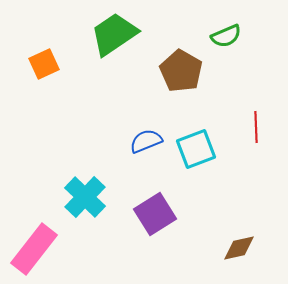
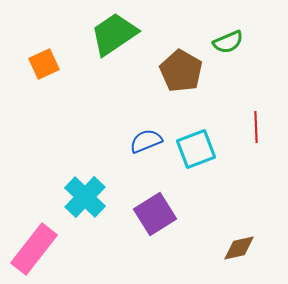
green semicircle: moved 2 px right, 6 px down
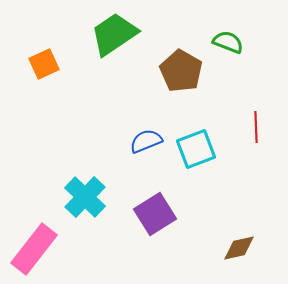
green semicircle: rotated 136 degrees counterclockwise
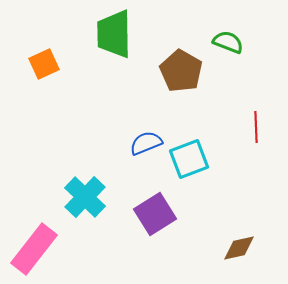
green trapezoid: rotated 57 degrees counterclockwise
blue semicircle: moved 2 px down
cyan square: moved 7 px left, 10 px down
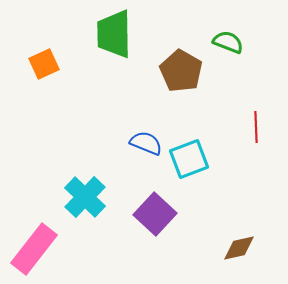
blue semicircle: rotated 44 degrees clockwise
purple square: rotated 15 degrees counterclockwise
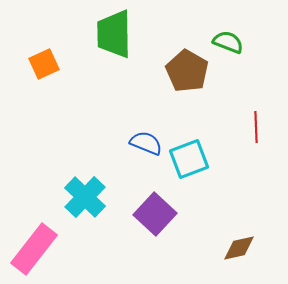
brown pentagon: moved 6 px right
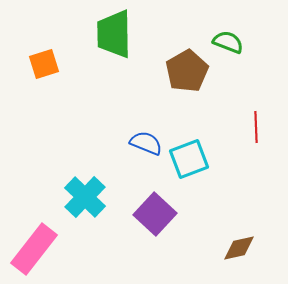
orange square: rotated 8 degrees clockwise
brown pentagon: rotated 12 degrees clockwise
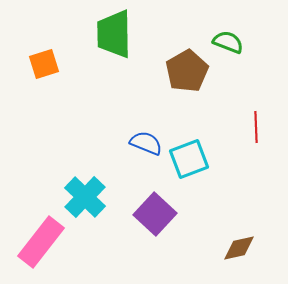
pink rectangle: moved 7 px right, 7 px up
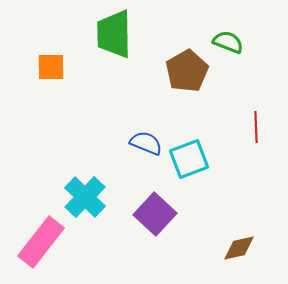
orange square: moved 7 px right, 3 px down; rotated 16 degrees clockwise
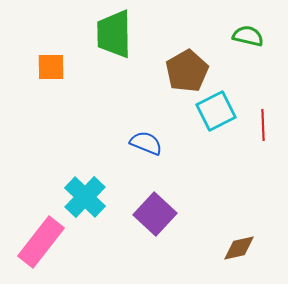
green semicircle: moved 20 px right, 6 px up; rotated 8 degrees counterclockwise
red line: moved 7 px right, 2 px up
cyan square: moved 27 px right, 48 px up; rotated 6 degrees counterclockwise
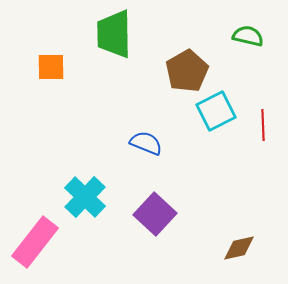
pink rectangle: moved 6 px left
